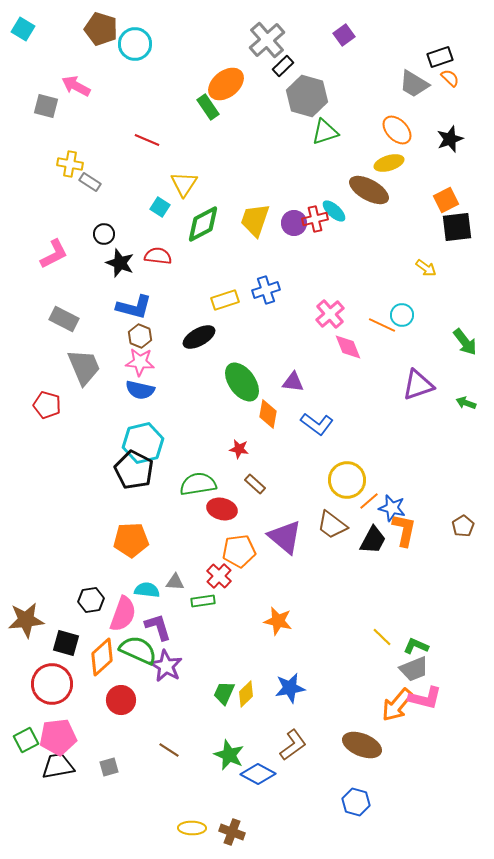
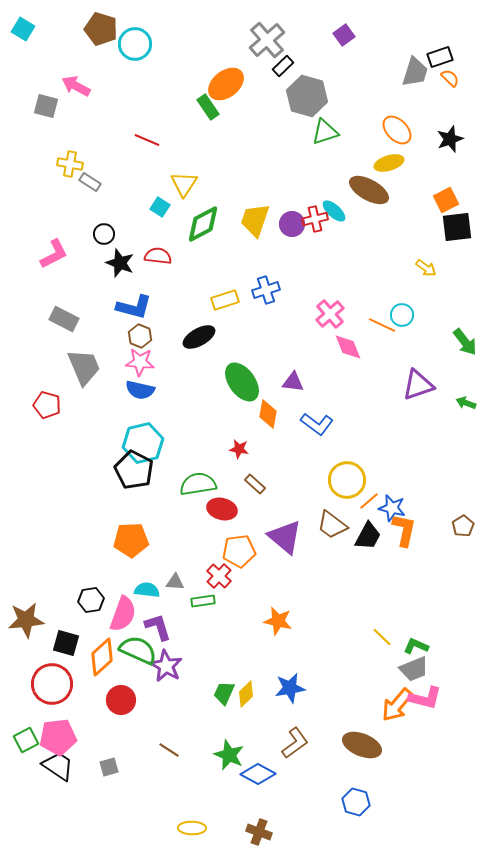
gray trapezoid at (414, 84): moved 1 px right, 12 px up; rotated 104 degrees counterclockwise
purple circle at (294, 223): moved 2 px left, 1 px down
black trapezoid at (373, 540): moved 5 px left, 4 px up
brown L-shape at (293, 745): moved 2 px right, 2 px up
black trapezoid at (58, 766): rotated 44 degrees clockwise
brown cross at (232, 832): moved 27 px right
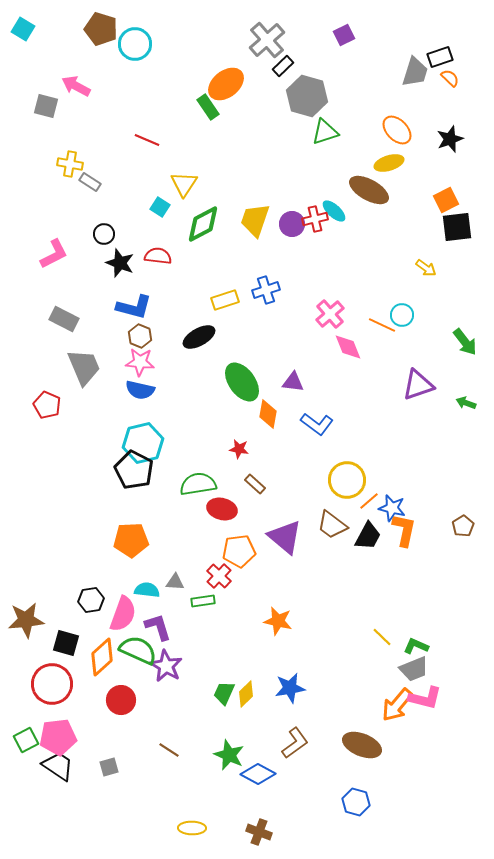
purple square at (344, 35): rotated 10 degrees clockwise
red pentagon at (47, 405): rotated 8 degrees clockwise
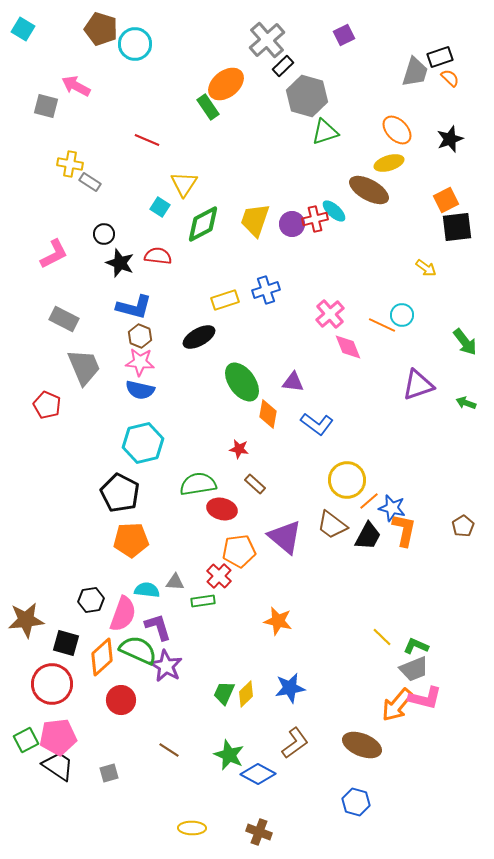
black pentagon at (134, 470): moved 14 px left, 23 px down
gray square at (109, 767): moved 6 px down
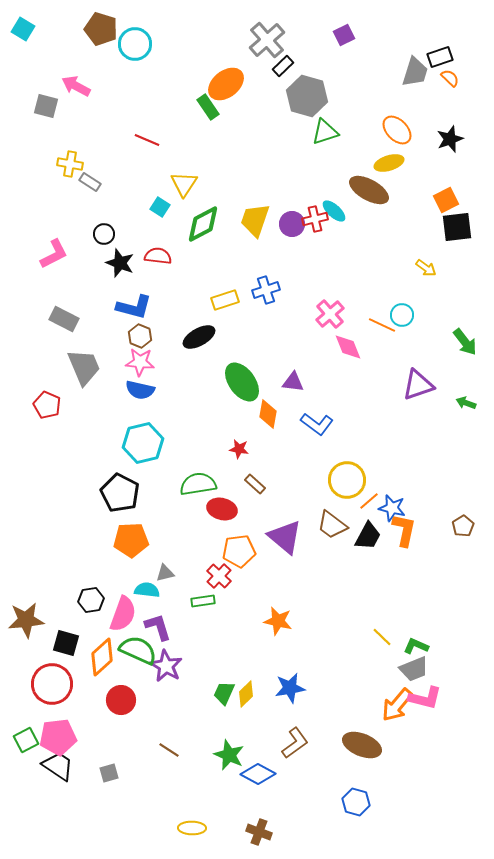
gray triangle at (175, 582): moved 10 px left, 9 px up; rotated 18 degrees counterclockwise
